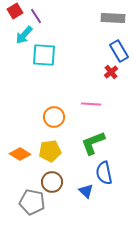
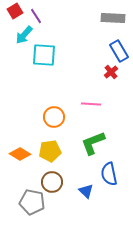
blue semicircle: moved 5 px right, 1 px down
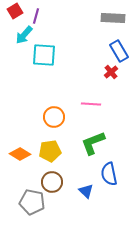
purple line: rotated 49 degrees clockwise
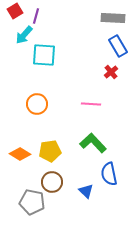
blue rectangle: moved 1 px left, 5 px up
orange circle: moved 17 px left, 13 px up
green L-shape: rotated 68 degrees clockwise
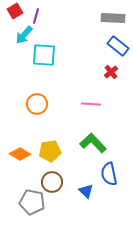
blue rectangle: rotated 20 degrees counterclockwise
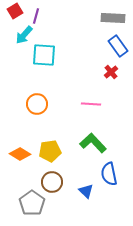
blue rectangle: rotated 15 degrees clockwise
gray pentagon: moved 1 px down; rotated 25 degrees clockwise
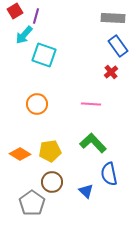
cyan square: rotated 15 degrees clockwise
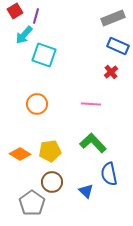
gray rectangle: rotated 25 degrees counterclockwise
blue rectangle: rotated 30 degrees counterclockwise
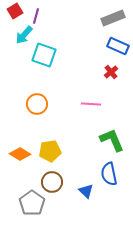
green L-shape: moved 19 px right, 3 px up; rotated 20 degrees clockwise
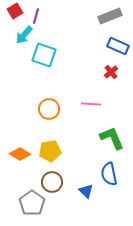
gray rectangle: moved 3 px left, 2 px up
orange circle: moved 12 px right, 5 px down
green L-shape: moved 2 px up
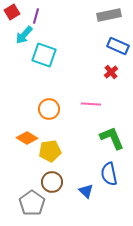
red square: moved 3 px left, 1 px down
gray rectangle: moved 1 px left, 1 px up; rotated 10 degrees clockwise
orange diamond: moved 7 px right, 16 px up
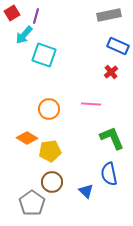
red square: moved 1 px down
